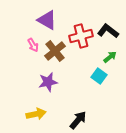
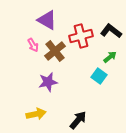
black L-shape: moved 3 px right
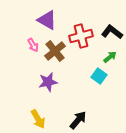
black L-shape: moved 1 px right, 1 px down
yellow arrow: moved 2 px right, 5 px down; rotated 72 degrees clockwise
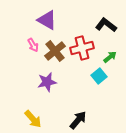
black L-shape: moved 6 px left, 7 px up
red cross: moved 1 px right, 12 px down
cyan square: rotated 14 degrees clockwise
purple star: moved 1 px left
yellow arrow: moved 5 px left; rotated 12 degrees counterclockwise
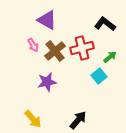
black L-shape: moved 1 px left, 1 px up
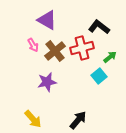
black L-shape: moved 6 px left, 3 px down
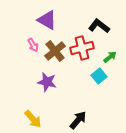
black L-shape: moved 1 px up
purple star: rotated 24 degrees clockwise
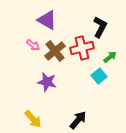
black L-shape: moved 1 px right, 1 px down; rotated 80 degrees clockwise
pink arrow: rotated 24 degrees counterclockwise
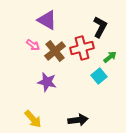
black arrow: rotated 42 degrees clockwise
